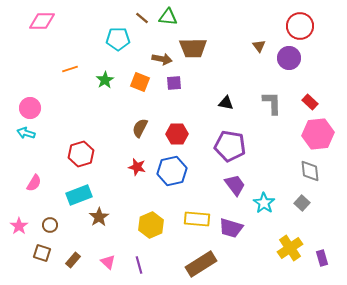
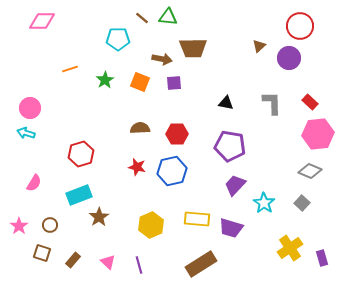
brown triangle at (259, 46): rotated 24 degrees clockwise
brown semicircle at (140, 128): rotated 60 degrees clockwise
gray diamond at (310, 171): rotated 60 degrees counterclockwise
purple trapezoid at (235, 185): rotated 100 degrees counterclockwise
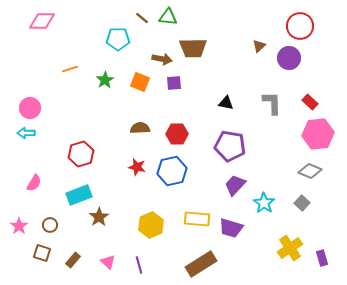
cyan arrow at (26, 133): rotated 18 degrees counterclockwise
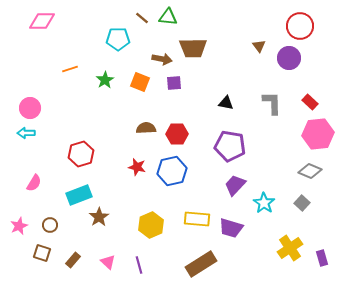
brown triangle at (259, 46): rotated 24 degrees counterclockwise
brown semicircle at (140, 128): moved 6 px right
pink star at (19, 226): rotated 12 degrees clockwise
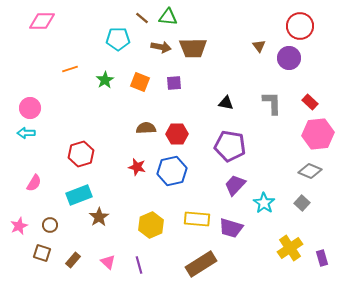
brown arrow at (162, 59): moved 1 px left, 12 px up
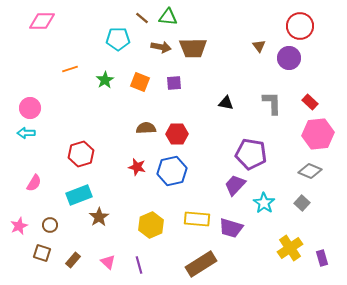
purple pentagon at (230, 146): moved 21 px right, 8 px down
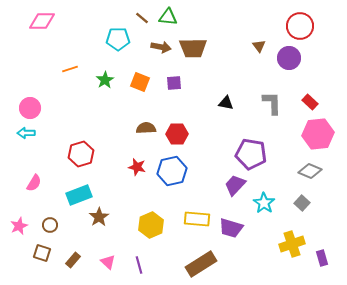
yellow cross at (290, 248): moved 2 px right, 4 px up; rotated 15 degrees clockwise
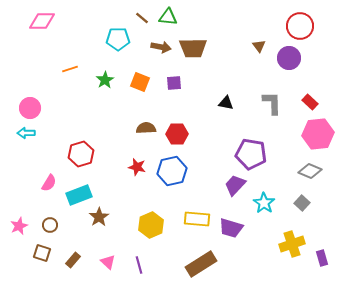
pink semicircle at (34, 183): moved 15 px right
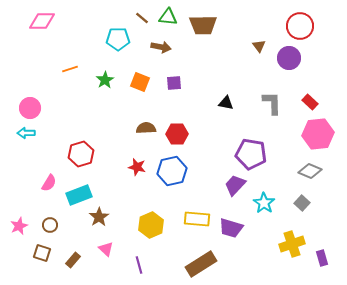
brown trapezoid at (193, 48): moved 10 px right, 23 px up
pink triangle at (108, 262): moved 2 px left, 13 px up
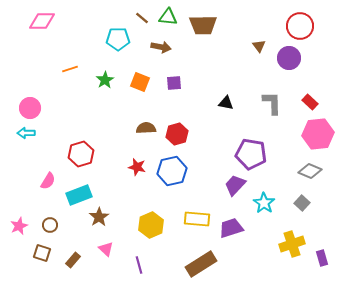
red hexagon at (177, 134): rotated 15 degrees counterclockwise
pink semicircle at (49, 183): moved 1 px left, 2 px up
purple trapezoid at (231, 228): rotated 145 degrees clockwise
